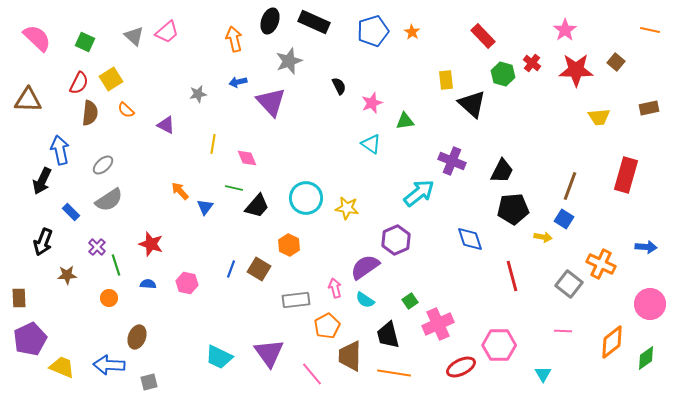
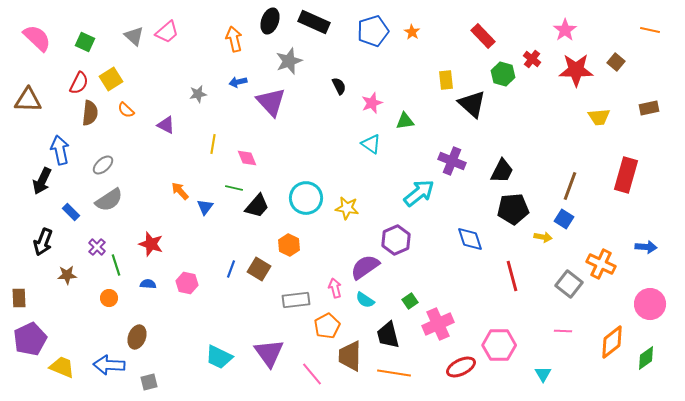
red cross at (532, 63): moved 4 px up
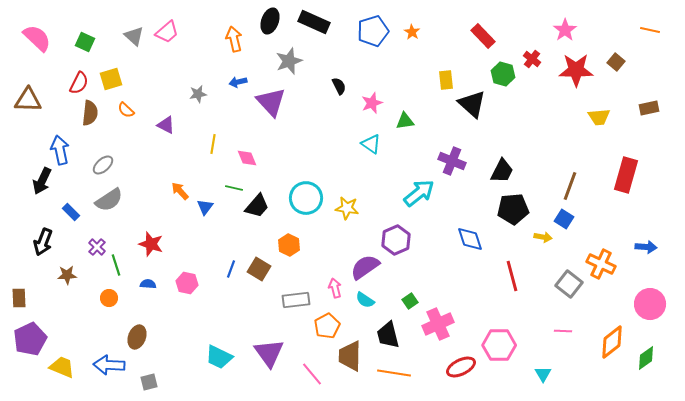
yellow square at (111, 79): rotated 15 degrees clockwise
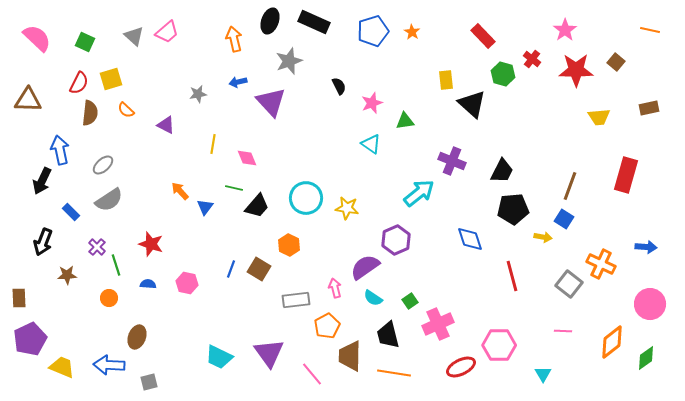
cyan semicircle at (365, 300): moved 8 px right, 2 px up
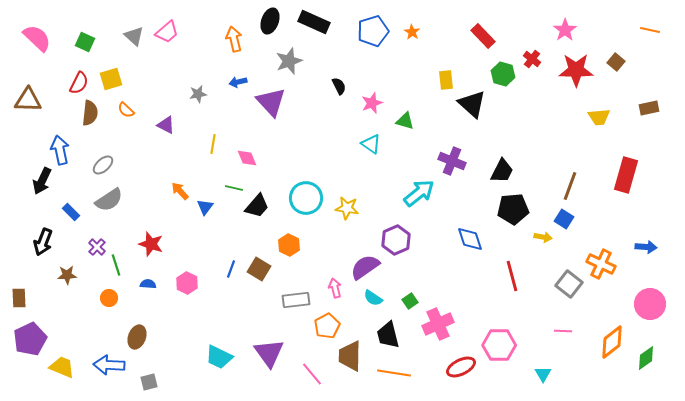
green triangle at (405, 121): rotated 24 degrees clockwise
pink hexagon at (187, 283): rotated 15 degrees clockwise
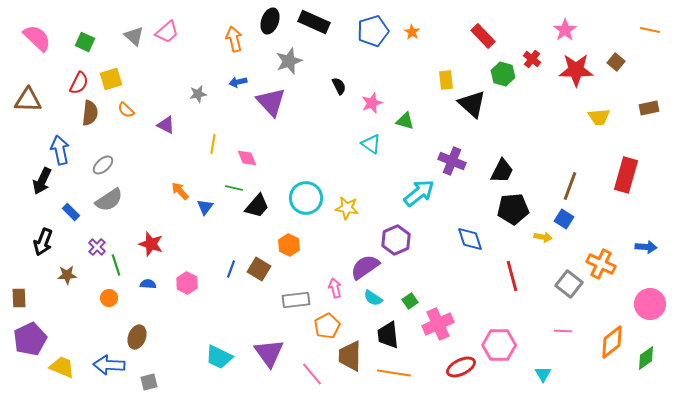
black trapezoid at (388, 335): rotated 8 degrees clockwise
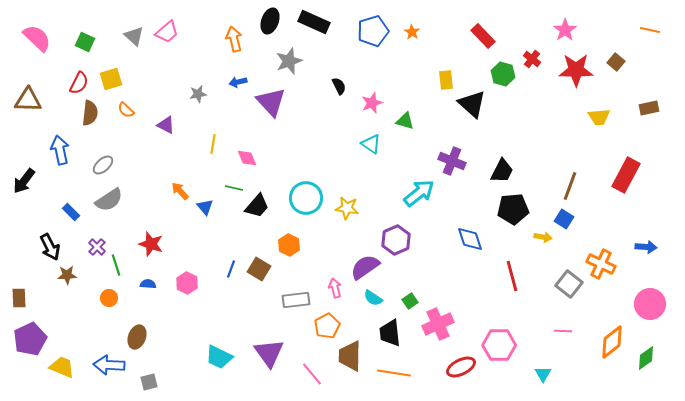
red rectangle at (626, 175): rotated 12 degrees clockwise
black arrow at (42, 181): moved 18 px left; rotated 12 degrees clockwise
blue triangle at (205, 207): rotated 18 degrees counterclockwise
black arrow at (43, 242): moved 7 px right, 5 px down; rotated 48 degrees counterclockwise
black trapezoid at (388, 335): moved 2 px right, 2 px up
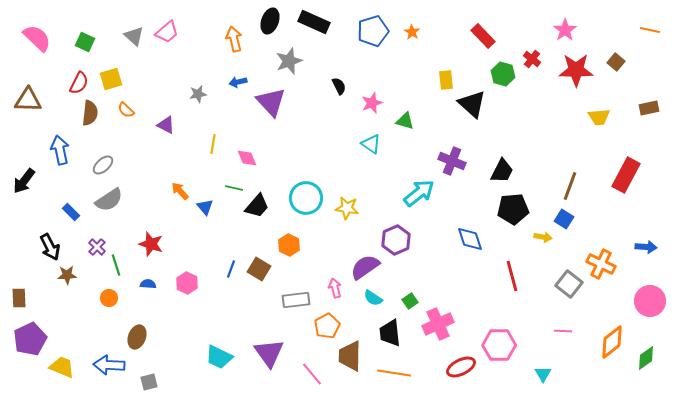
pink circle at (650, 304): moved 3 px up
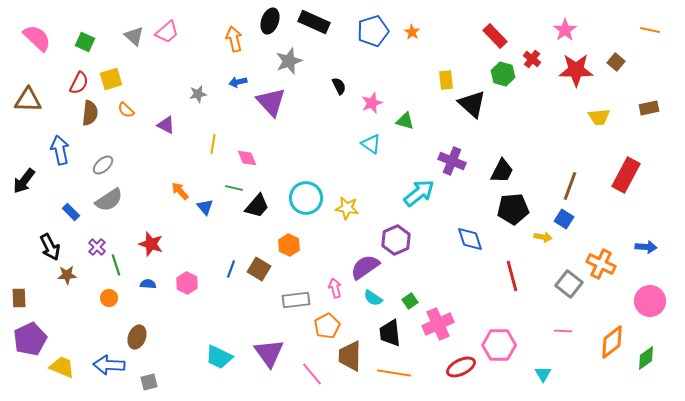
red rectangle at (483, 36): moved 12 px right
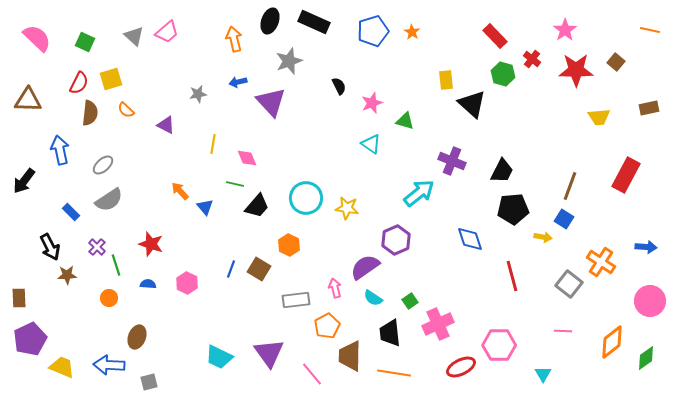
green line at (234, 188): moved 1 px right, 4 px up
orange cross at (601, 264): moved 2 px up; rotated 8 degrees clockwise
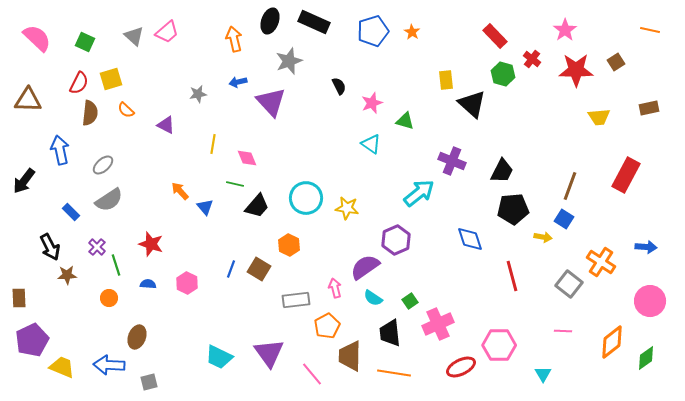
brown square at (616, 62): rotated 18 degrees clockwise
purple pentagon at (30, 339): moved 2 px right, 1 px down
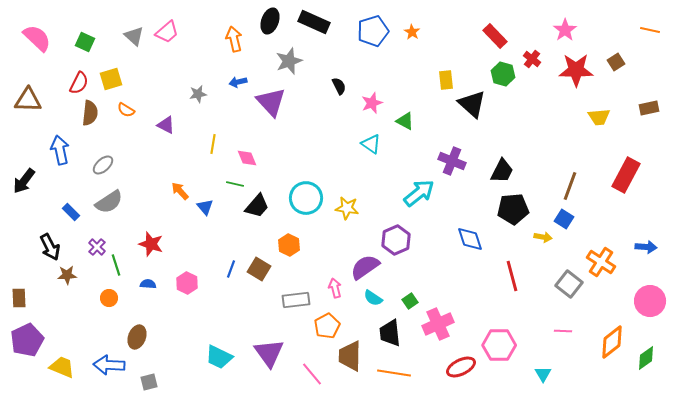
orange semicircle at (126, 110): rotated 12 degrees counterclockwise
green triangle at (405, 121): rotated 12 degrees clockwise
gray semicircle at (109, 200): moved 2 px down
purple pentagon at (32, 340): moved 5 px left
